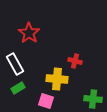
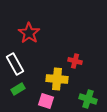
green rectangle: moved 1 px down
green cross: moved 5 px left; rotated 12 degrees clockwise
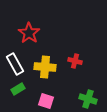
yellow cross: moved 12 px left, 12 px up
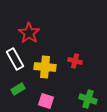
white rectangle: moved 5 px up
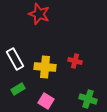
red star: moved 10 px right, 19 px up; rotated 15 degrees counterclockwise
pink square: rotated 14 degrees clockwise
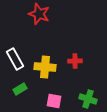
red cross: rotated 16 degrees counterclockwise
green rectangle: moved 2 px right
pink square: moved 8 px right; rotated 21 degrees counterclockwise
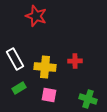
red star: moved 3 px left, 2 px down
green rectangle: moved 1 px left, 1 px up
pink square: moved 5 px left, 6 px up
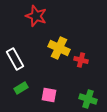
red cross: moved 6 px right, 1 px up; rotated 16 degrees clockwise
yellow cross: moved 14 px right, 19 px up; rotated 20 degrees clockwise
green rectangle: moved 2 px right
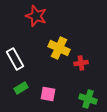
red cross: moved 3 px down; rotated 24 degrees counterclockwise
pink square: moved 1 px left, 1 px up
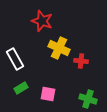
red star: moved 6 px right, 5 px down
red cross: moved 2 px up; rotated 16 degrees clockwise
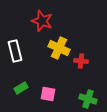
white rectangle: moved 8 px up; rotated 15 degrees clockwise
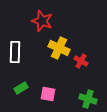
white rectangle: moved 1 px down; rotated 15 degrees clockwise
red cross: rotated 24 degrees clockwise
